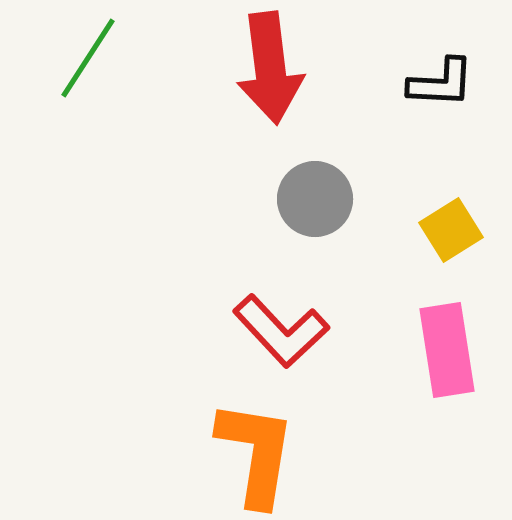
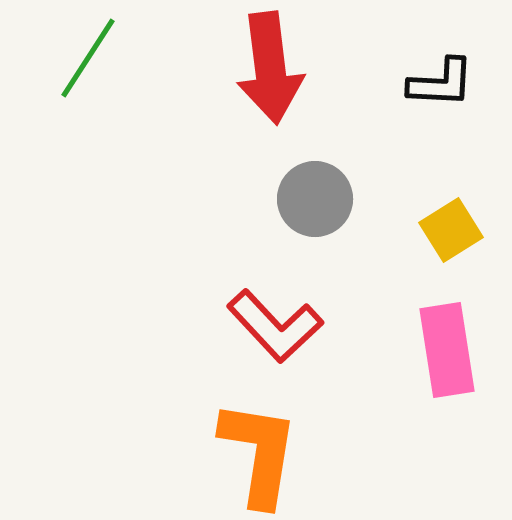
red L-shape: moved 6 px left, 5 px up
orange L-shape: moved 3 px right
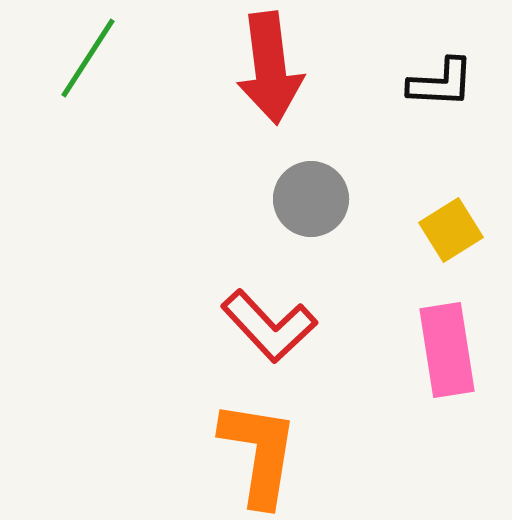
gray circle: moved 4 px left
red L-shape: moved 6 px left
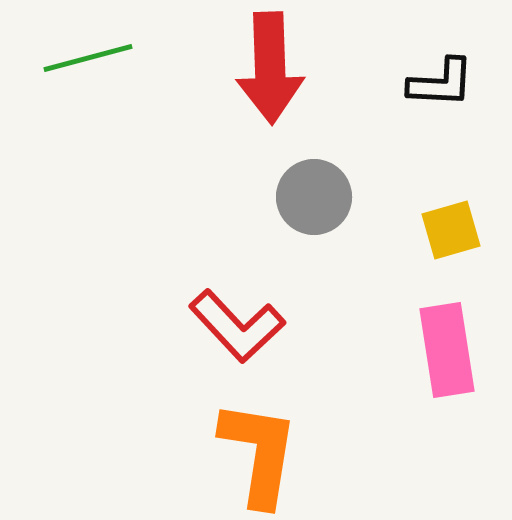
green line: rotated 42 degrees clockwise
red arrow: rotated 5 degrees clockwise
gray circle: moved 3 px right, 2 px up
yellow square: rotated 16 degrees clockwise
red L-shape: moved 32 px left
